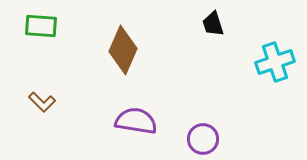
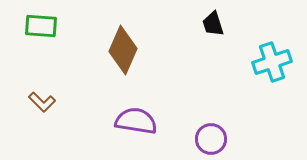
cyan cross: moved 3 px left
purple circle: moved 8 px right
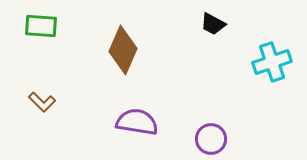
black trapezoid: rotated 44 degrees counterclockwise
purple semicircle: moved 1 px right, 1 px down
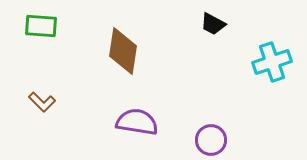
brown diamond: moved 1 px down; rotated 15 degrees counterclockwise
purple circle: moved 1 px down
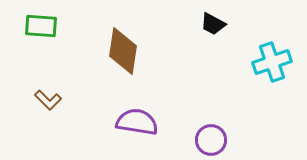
brown L-shape: moved 6 px right, 2 px up
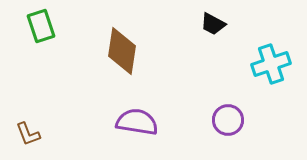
green rectangle: rotated 68 degrees clockwise
brown diamond: moved 1 px left
cyan cross: moved 1 px left, 2 px down
brown L-shape: moved 20 px left, 34 px down; rotated 24 degrees clockwise
purple circle: moved 17 px right, 20 px up
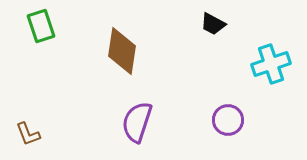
purple semicircle: rotated 81 degrees counterclockwise
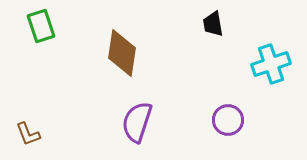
black trapezoid: rotated 52 degrees clockwise
brown diamond: moved 2 px down
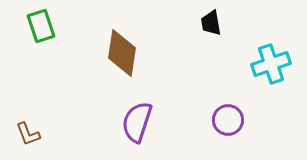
black trapezoid: moved 2 px left, 1 px up
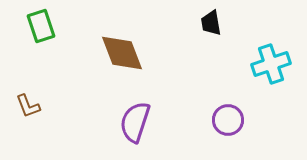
brown diamond: rotated 30 degrees counterclockwise
purple semicircle: moved 2 px left
brown L-shape: moved 28 px up
